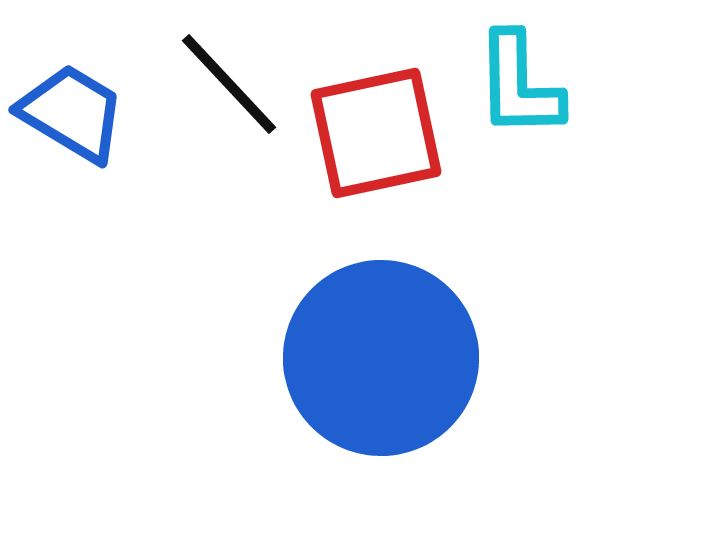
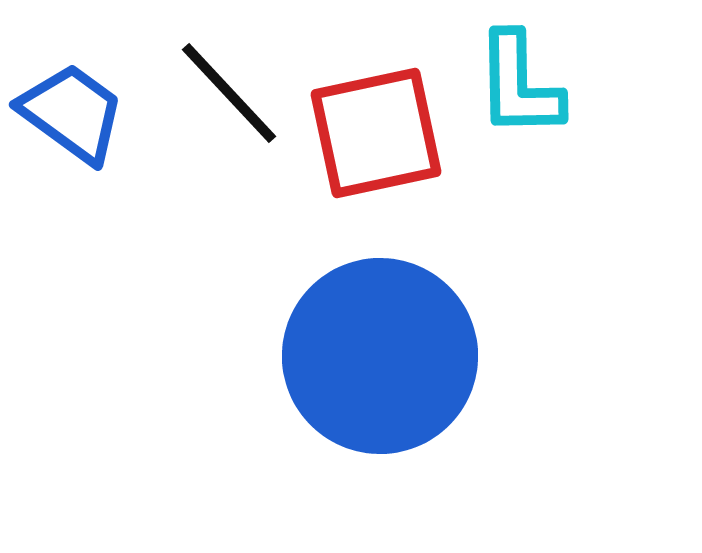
black line: moved 9 px down
blue trapezoid: rotated 5 degrees clockwise
blue circle: moved 1 px left, 2 px up
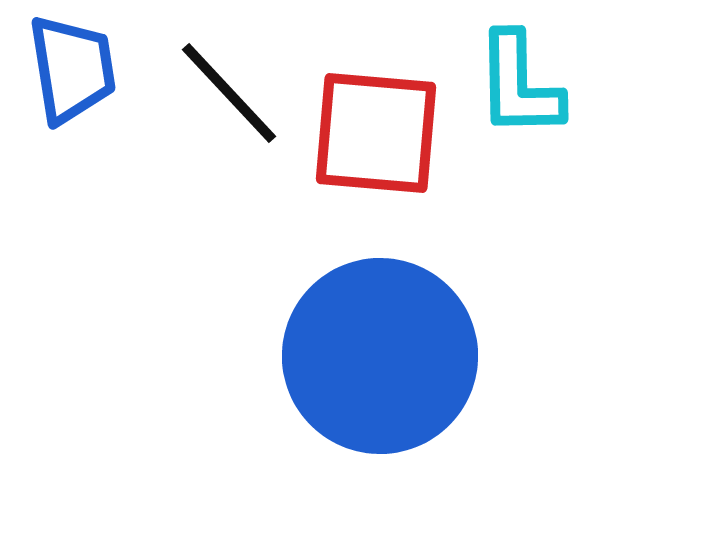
blue trapezoid: moved 44 px up; rotated 45 degrees clockwise
red square: rotated 17 degrees clockwise
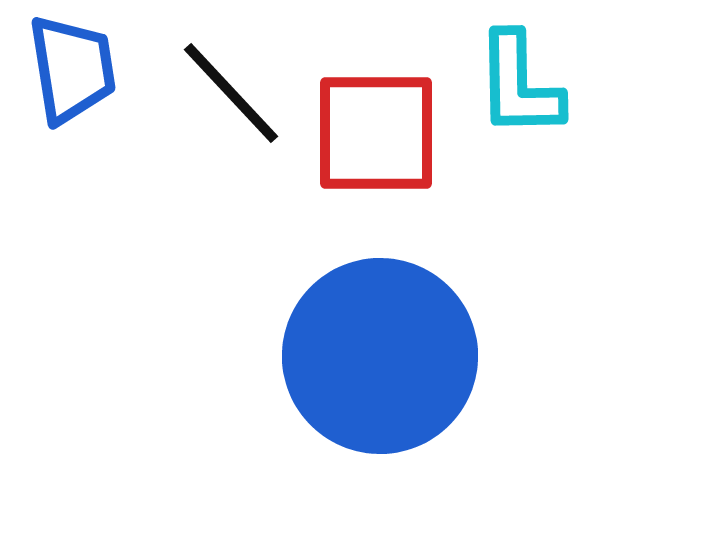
black line: moved 2 px right
red square: rotated 5 degrees counterclockwise
